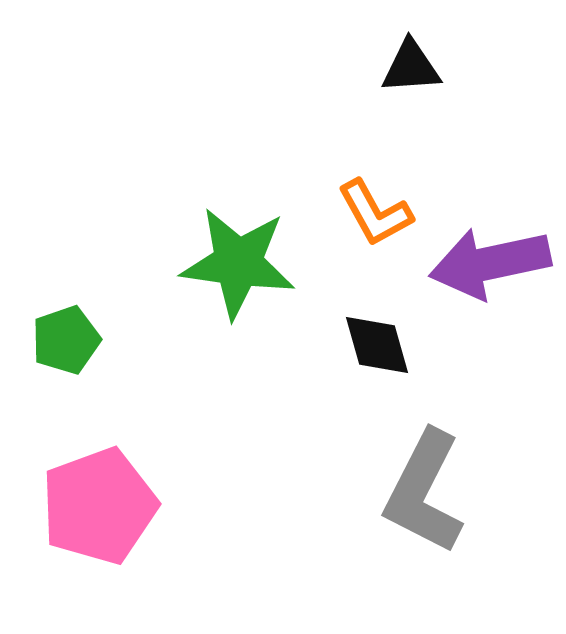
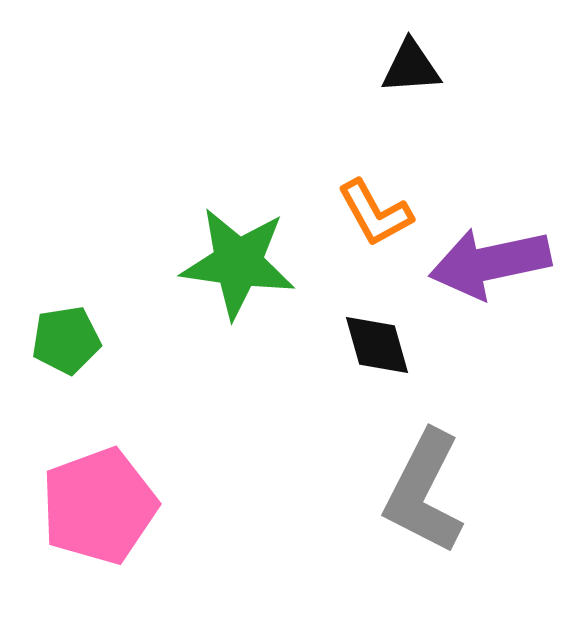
green pentagon: rotated 10 degrees clockwise
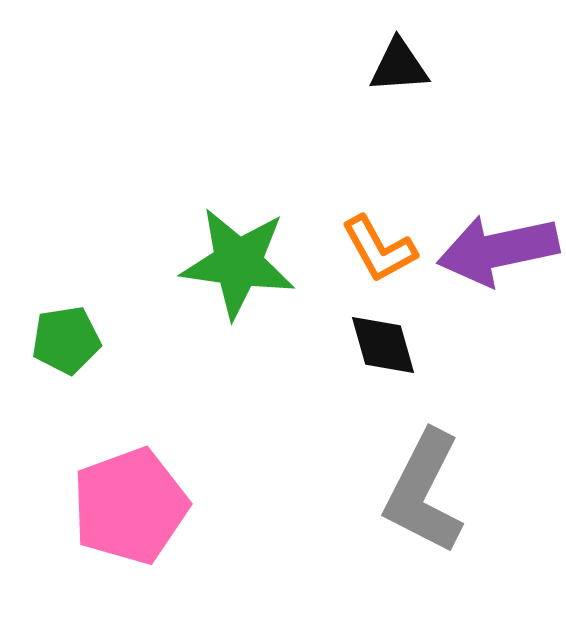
black triangle: moved 12 px left, 1 px up
orange L-shape: moved 4 px right, 36 px down
purple arrow: moved 8 px right, 13 px up
black diamond: moved 6 px right
pink pentagon: moved 31 px right
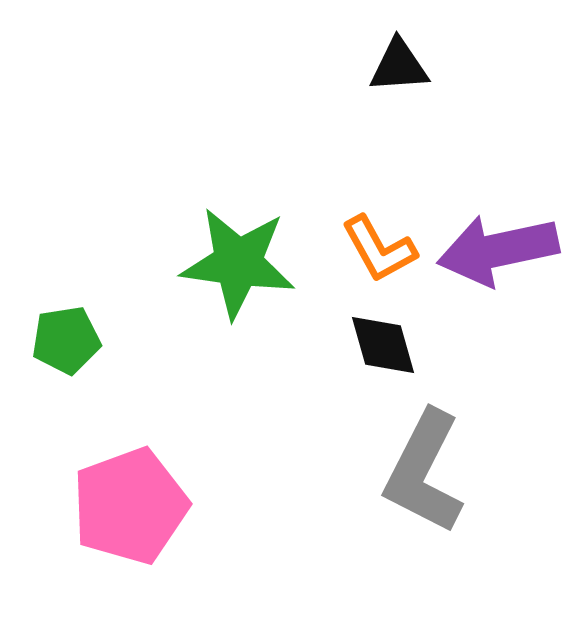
gray L-shape: moved 20 px up
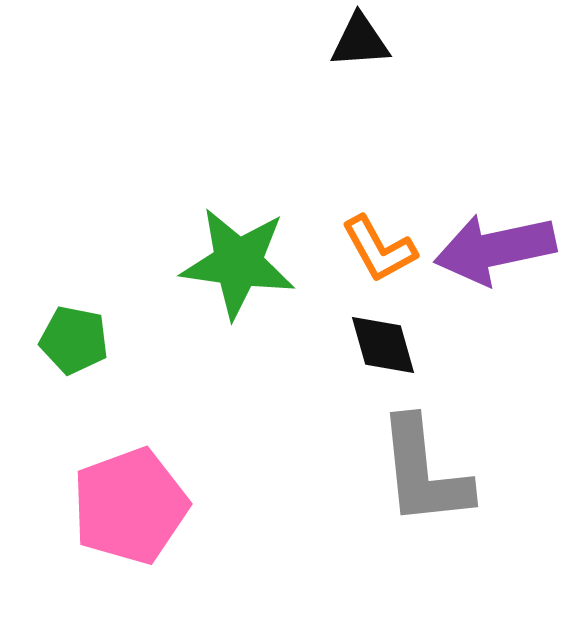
black triangle: moved 39 px left, 25 px up
purple arrow: moved 3 px left, 1 px up
green pentagon: moved 8 px right; rotated 20 degrees clockwise
gray L-shape: rotated 33 degrees counterclockwise
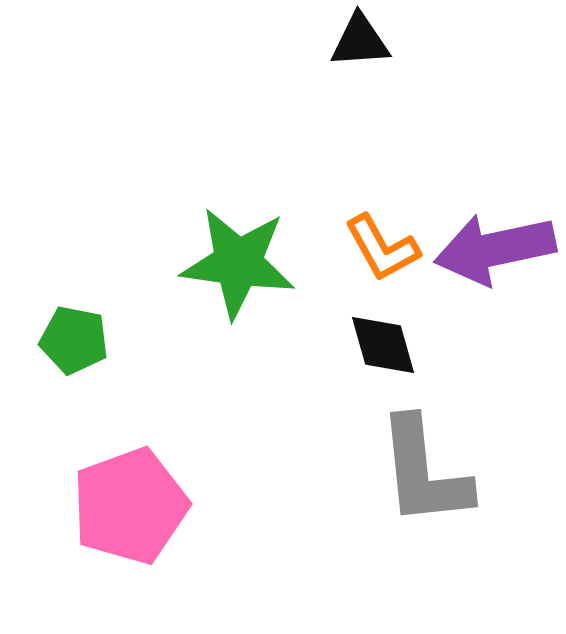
orange L-shape: moved 3 px right, 1 px up
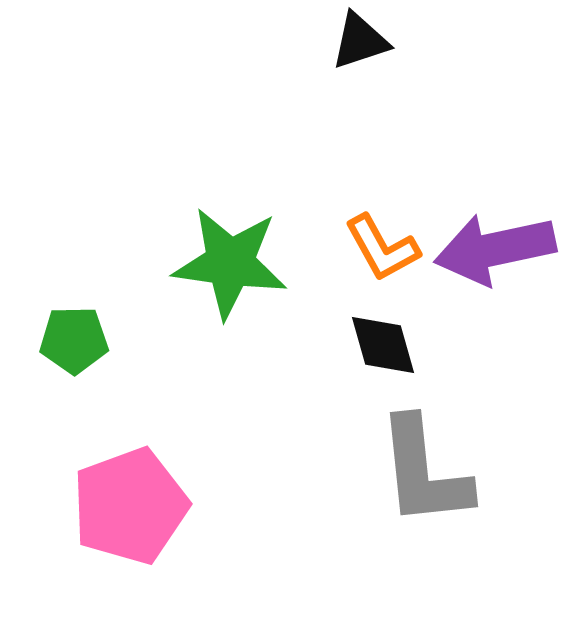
black triangle: rotated 14 degrees counterclockwise
green star: moved 8 px left
green pentagon: rotated 12 degrees counterclockwise
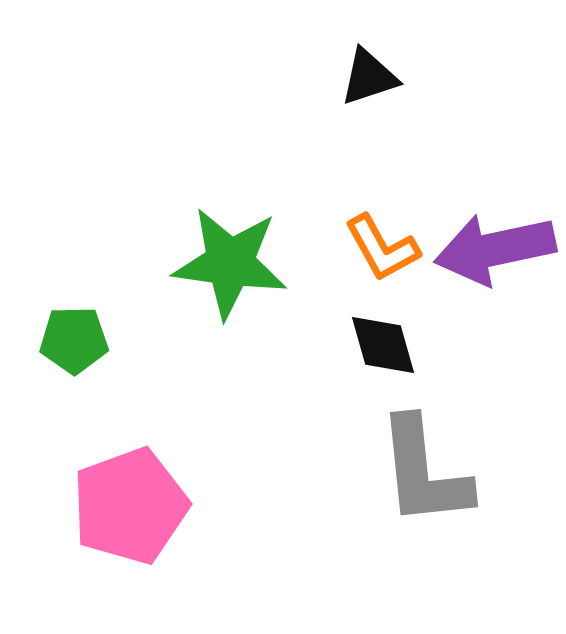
black triangle: moved 9 px right, 36 px down
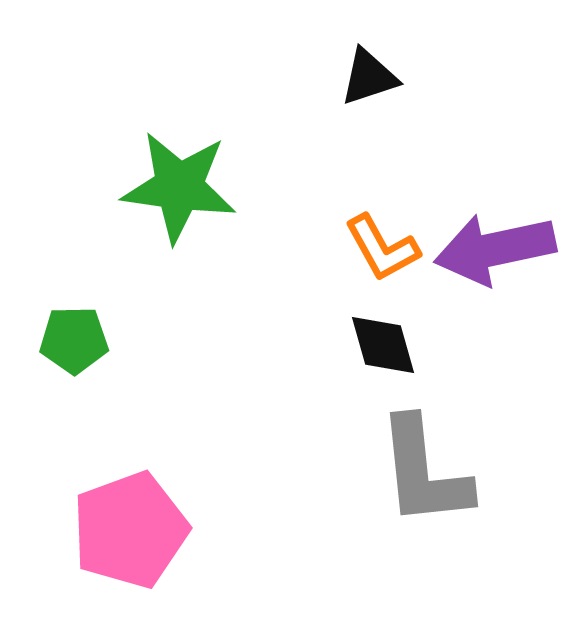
green star: moved 51 px left, 76 px up
pink pentagon: moved 24 px down
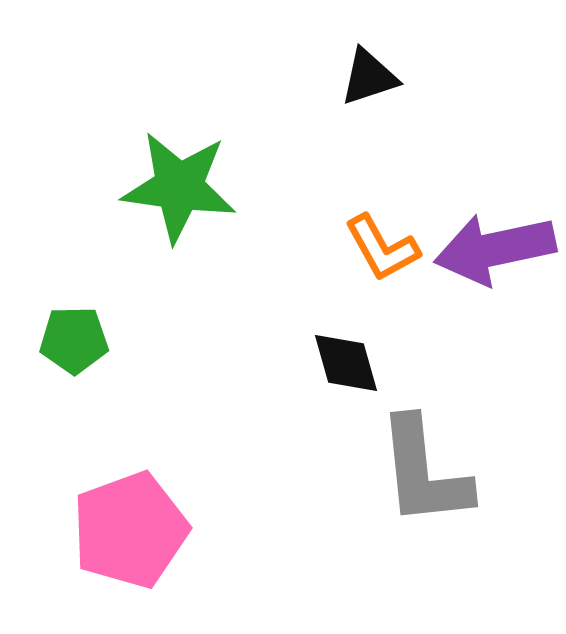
black diamond: moved 37 px left, 18 px down
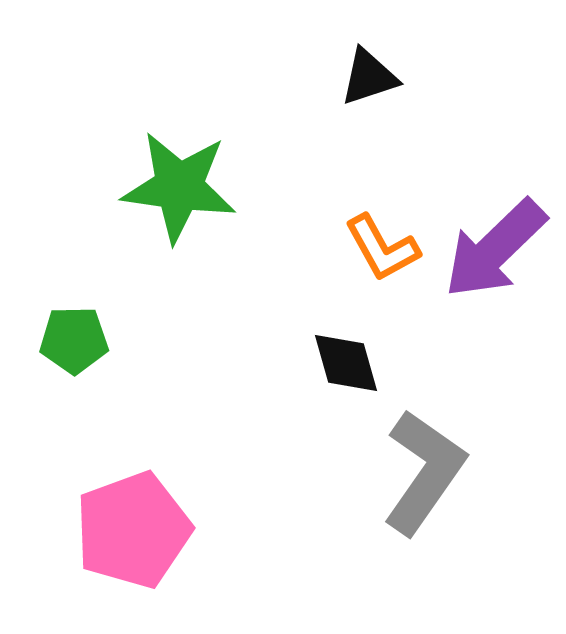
purple arrow: rotated 32 degrees counterclockwise
gray L-shape: rotated 139 degrees counterclockwise
pink pentagon: moved 3 px right
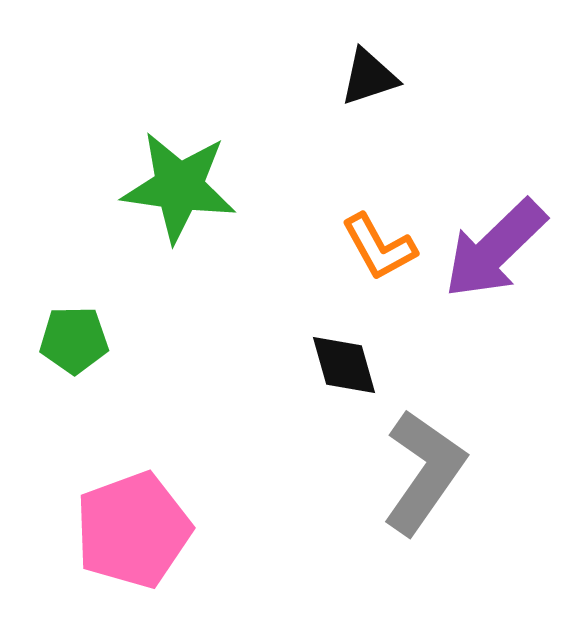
orange L-shape: moved 3 px left, 1 px up
black diamond: moved 2 px left, 2 px down
